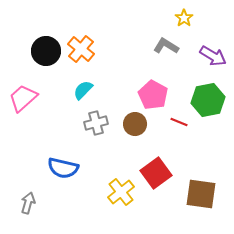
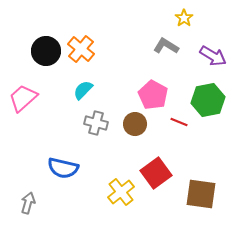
gray cross: rotated 30 degrees clockwise
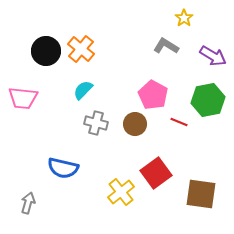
pink trapezoid: rotated 132 degrees counterclockwise
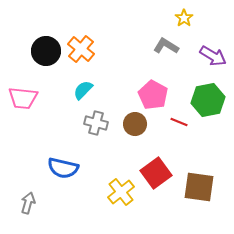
brown square: moved 2 px left, 7 px up
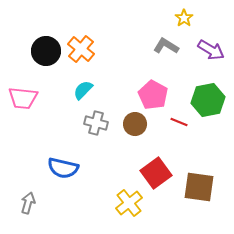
purple arrow: moved 2 px left, 6 px up
yellow cross: moved 8 px right, 11 px down
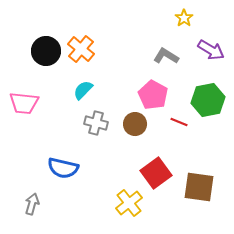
gray L-shape: moved 10 px down
pink trapezoid: moved 1 px right, 5 px down
gray arrow: moved 4 px right, 1 px down
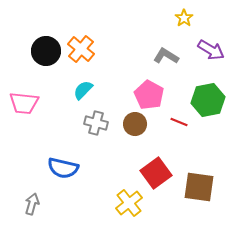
pink pentagon: moved 4 px left
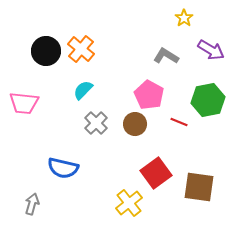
gray cross: rotated 30 degrees clockwise
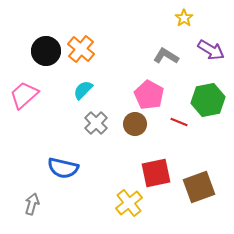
pink trapezoid: moved 8 px up; rotated 132 degrees clockwise
red square: rotated 24 degrees clockwise
brown square: rotated 28 degrees counterclockwise
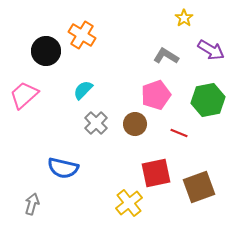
orange cross: moved 1 px right, 14 px up; rotated 8 degrees counterclockwise
pink pentagon: moved 7 px right; rotated 24 degrees clockwise
red line: moved 11 px down
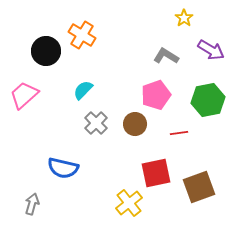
red line: rotated 30 degrees counterclockwise
